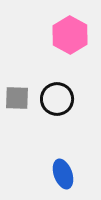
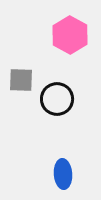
gray square: moved 4 px right, 18 px up
blue ellipse: rotated 16 degrees clockwise
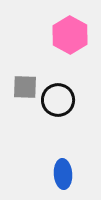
gray square: moved 4 px right, 7 px down
black circle: moved 1 px right, 1 px down
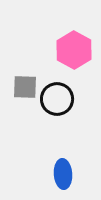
pink hexagon: moved 4 px right, 15 px down
black circle: moved 1 px left, 1 px up
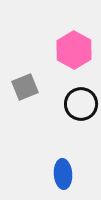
gray square: rotated 24 degrees counterclockwise
black circle: moved 24 px right, 5 px down
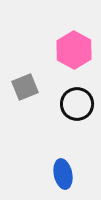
black circle: moved 4 px left
blue ellipse: rotated 8 degrees counterclockwise
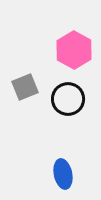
black circle: moved 9 px left, 5 px up
